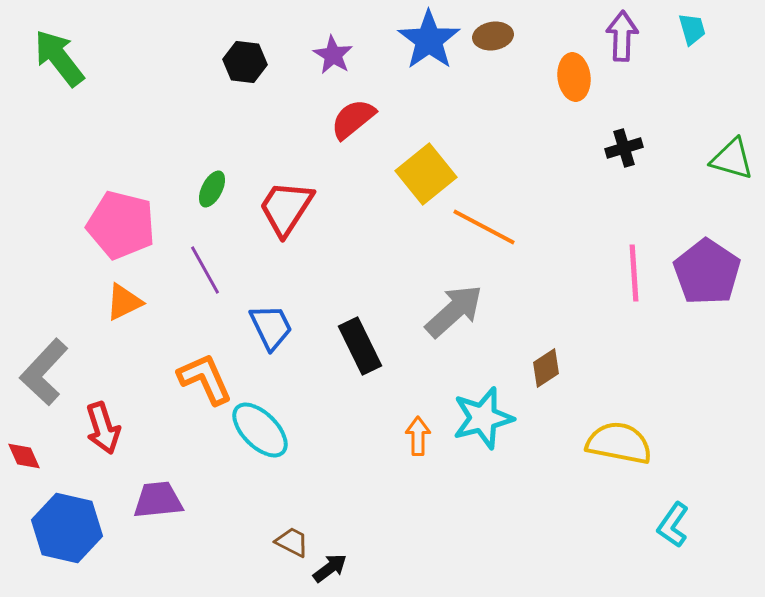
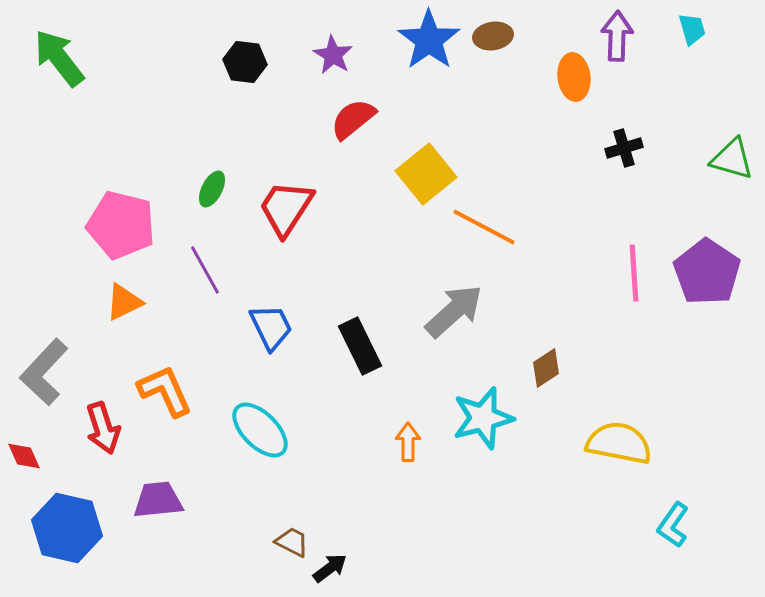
purple arrow: moved 5 px left
orange L-shape: moved 40 px left, 12 px down
orange arrow: moved 10 px left, 6 px down
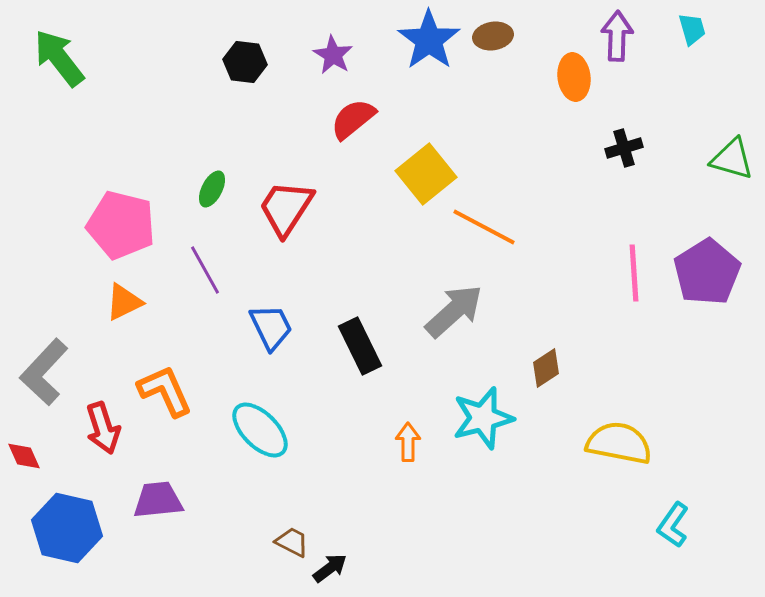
purple pentagon: rotated 6 degrees clockwise
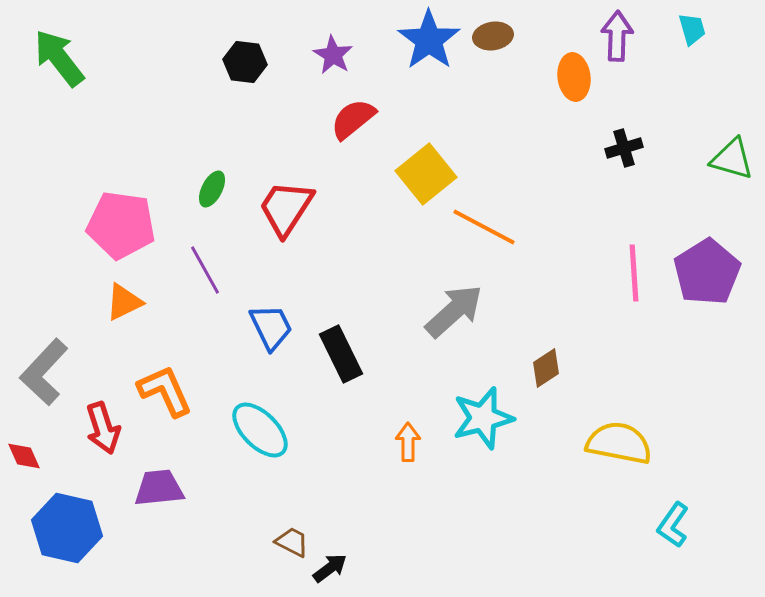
pink pentagon: rotated 6 degrees counterclockwise
black rectangle: moved 19 px left, 8 px down
purple trapezoid: moved 1 px right, 12 px up
